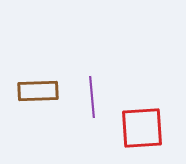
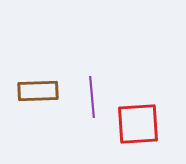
red square: moved 4 px left, 4 px up
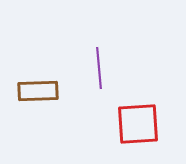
purple line: moved 7 px right, 29 px up
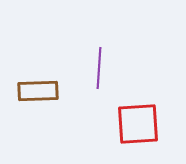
purple line: rotated 9 degrees clockwise
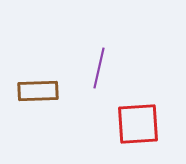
purple line: rotated 9 degrees clockwise
